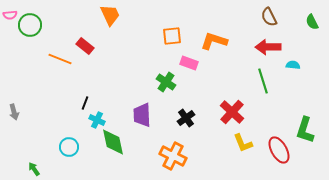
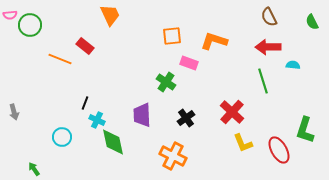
cyan circle: moved 7 px left, 10 px up
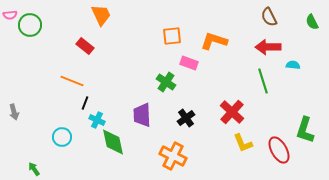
orange trapezoid: moved 9 px left
orange line: moved 12 px right, 22 px down
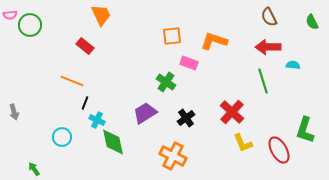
purple trapezoid: moved 3 px right, 2 px up; rotated 60 degrees clockwise
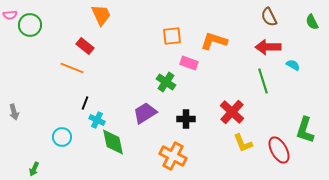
cyan semicircle: rotated 24 degrees clockwise
orange line: moved 13 px up
black cross: moved 1 px down; rotated 36 degrees clockwise
green arrow: rotated 120 degrees counterclockwise
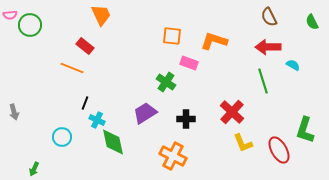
orange square: rotated 12 degrees clockwise
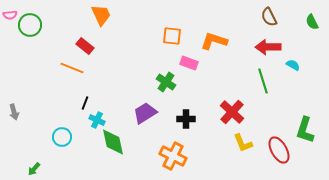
green arrow: rotated 16 degrees clockwise
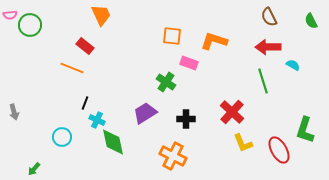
green semicircle: moved 1 px left, 1 px up
